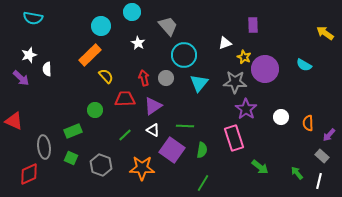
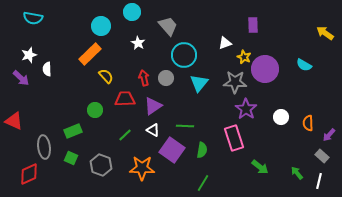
orange rectangle at (90, 55): moved 1 px up
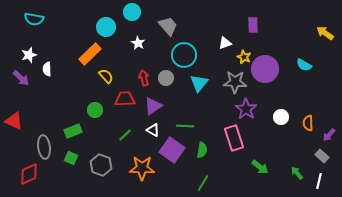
cyan semicircle at (33, 18): moved 1 px right, 1 px down
cyan circle at (101, 26): moved 5 px right, 1 px down
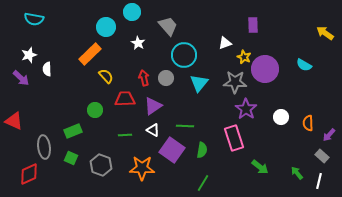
green line at (125, 135): rotated 40 degrees clockwise
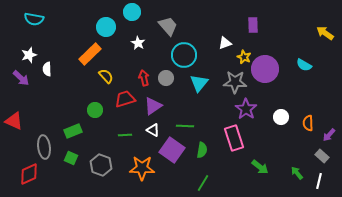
red trapezoid at (125, 99): rotated 15 degrees counterclockwise
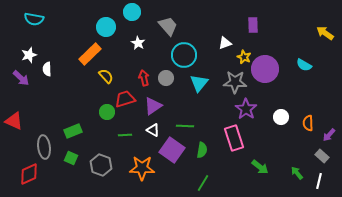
green circle at (95, 110): moved 12 px right, 2 px down
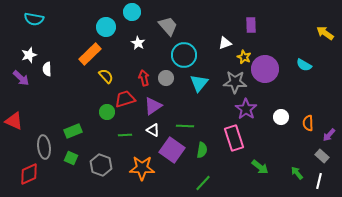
purple rectangle at (253, 25): moved 2 px left
green line at (203, 183): rotated 12 degrees clockwise
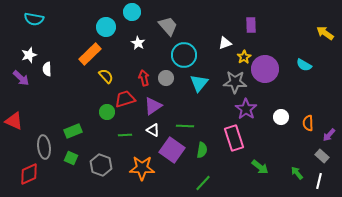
yellow star at (244, 57): rotated 16 degrees clockwise
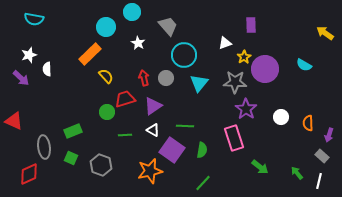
purple arrow at (329, 135): rotated 24 degrees counterclockwise
orange star at (142, 168): moved 8 px right, 3 px down; rotated 15 degrees counterclockwise
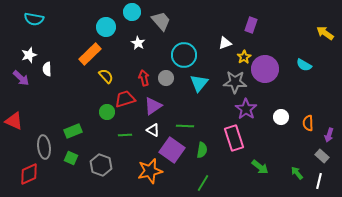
purple rectangle at (251, 25): rotated 21 degrees clockwise
gray trapezoid at (168, 26): moved 7 px left, 5 px up
green line at (203, 183): rotated 12 degrees counterclockwise
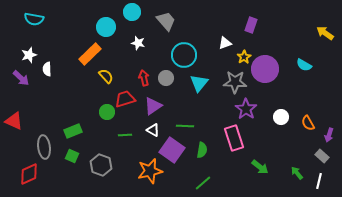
gray trapezoid at (161, 21): moved 5 px right
white star at (138, 43): rotated 16 degrees counterclockwise
orange semicircle at (308, 123): rotated 28 degrees counterclockwise
green square at (71, 158): moved 1 px right, 2 px up
green line at (203, 183): rotated 18 degrees clockwise
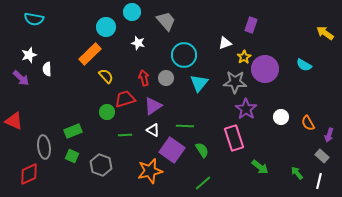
green semicircle at (202, 150): rotated 42 degrees counterclockwise
